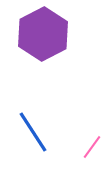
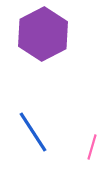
pink line: rotated 20 degrees counterclockwise
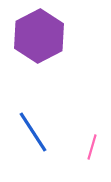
purple hexagon: moved 4 px left, 2 px down
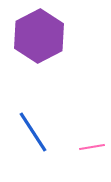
pink line: rotated 65 degrees clockwise
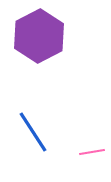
pink line: moved 5 px down
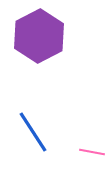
pink line: rotated 20 degrees clockwise
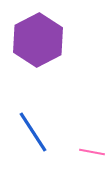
purple hexagon: moved 1 px left, 4 px down
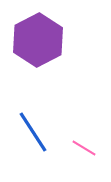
pink line: moved 8 px left, 4 px up; rotated 20 degrees clockwise
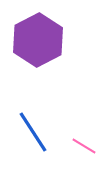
pink line: moved 2 px up
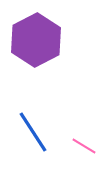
purple hexagon: moved 2 px left
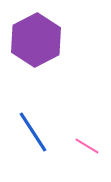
pink line: moved 3 px right
